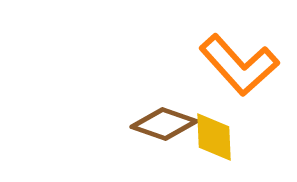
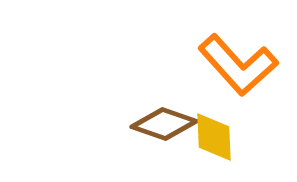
orange L-shape: moved 1 px left
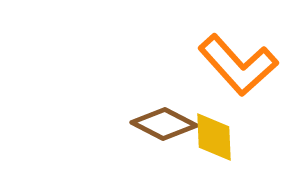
brown diamond: rotated 8 degrees clockwise
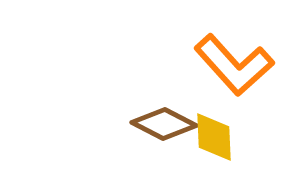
orange L-shape: moved 4 px left
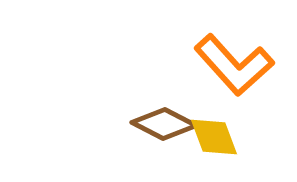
yellow diamond: rotated 18 degrees counterclockwise
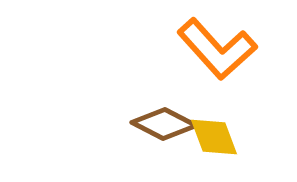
orange L-shape: moved 17 px left, 16 px up
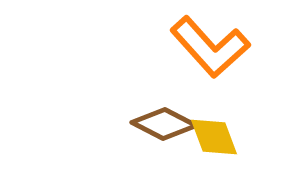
orange L-shape: moved 7 px left, 2 px up
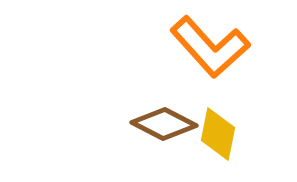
yellow diamond: moved 4 px right, 3 px up; rotated 32 degrees clockwise
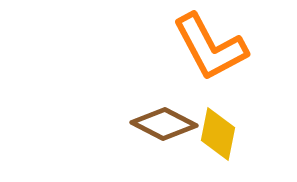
orange L-shape: rotated 14 degrees clockwise
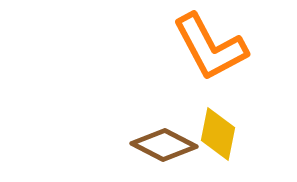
brown diamond: moved 21 px down
